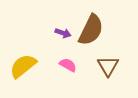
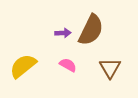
purple arrow: rotated 21 degrees counterclockwise
brown triangle: moved 2 px right, 2 px down
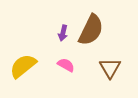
purple arrow: rotated 105 degrees clockwise
pink semicircle: moved 2 px left
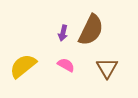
brown triangle: moved 3 px left
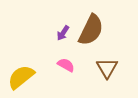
purple arrow: rotated 21 degrees clockwise
yellow semicircle: moved 2 px left, 11 px down
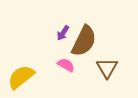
brown semicircle: moved 7 px left, 11 px down
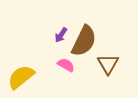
purple arrow: moved 2 px left, 2 px down
brown triangle: moved 1 px right, 4 px up
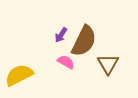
pink semicircle: moved 3 px up
yellow semicircle: moved 2 px left, 2 px up; rotated 12 degrees clockwise
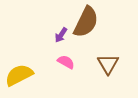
brown semicircle: moved 2 px right, 19 px up
